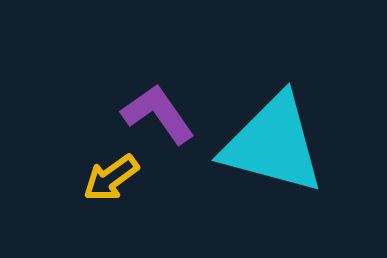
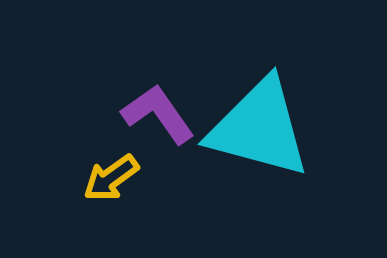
cyan triangle: moved 14 px left, 16 px up
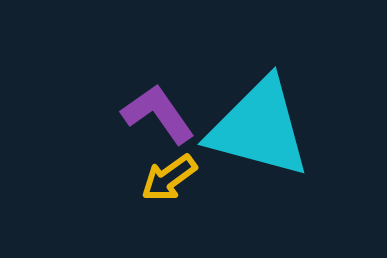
yellow arrow: moved 58 px right
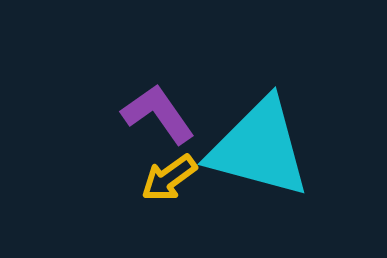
cyan triangle: moved 20 px down
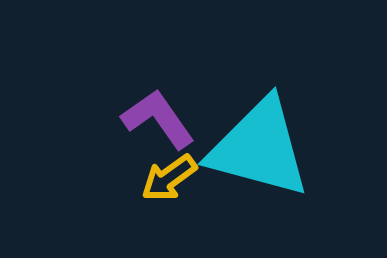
purple L-shape: moved 5 px down
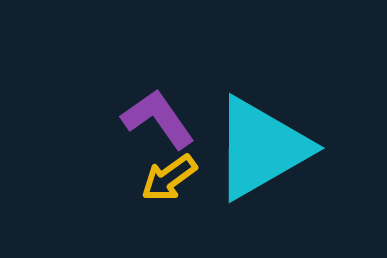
cyan triangle: moved 2 px right; rotated 45 degrees counterclockwise
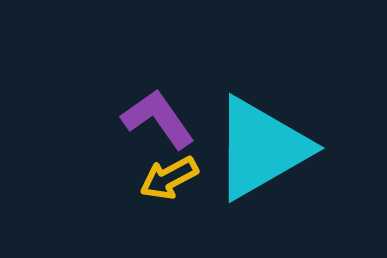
yellow arrow: rotated 8 degrees clockwise
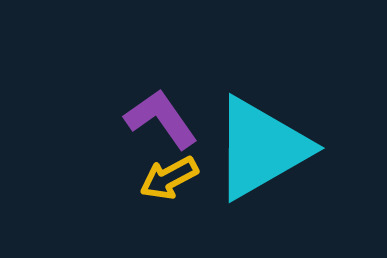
purple L-shape: moved 3 px right
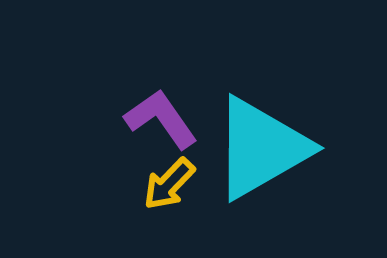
yellow arrow: moved 6 px down; rotated 18 degrees counterclockwise
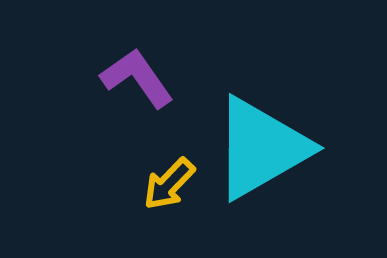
purple L-shape: moved 24 px left, 41 px up
